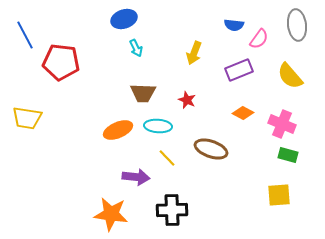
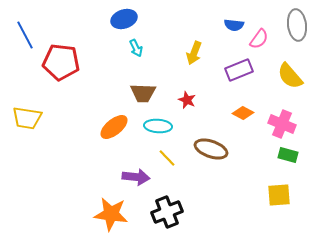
orange ellipse: moved 4 px left, 3 px up; rotated 16 degrees counterclockwise
black cross: moved 5 px left, 2 px down; rotated 20 degrees counterclockwise
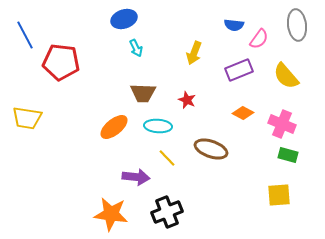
yellow semicircle: moved 4 px left
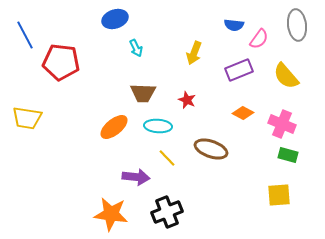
blue ellipse: moved 9 px left
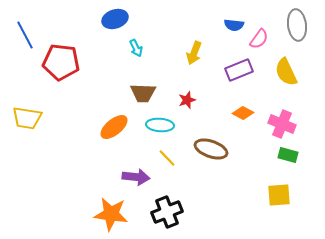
yellow semicircle: moved 4 px up; rotated 16 degrees clockwise
red star: rotated 30 degrees clockwise
cyan ellipse: moved 2 px right, 1 px up
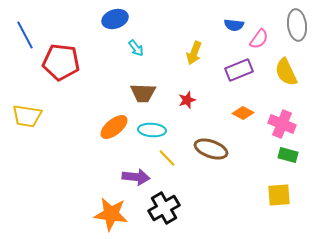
cyan arrow: rotated 12 degrees counterclockwise
yellow trapezoid: moved 2 px up
cyan ellipse: moved 8 px left, 5 px down
black cross: moved 3 px left, 4 px up; rotated 8 degrees counterclockwise
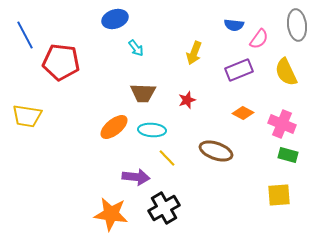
brown ellipse: moved 5 px right, 2 px down
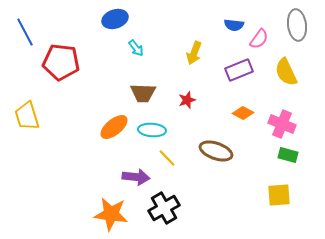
blue line: moved 3 px up
yellow trapezoid: rotated 64 degrees clockwise
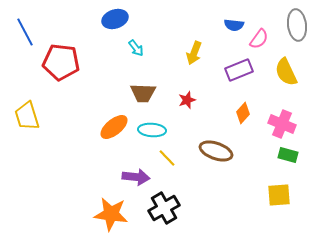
orange diamond: rotated 75 degrees counterclockwise
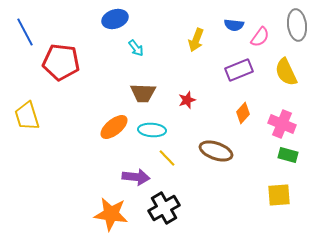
pink semicircle: moved 1 px right, 2 px up
yellow arrow: moved 2 px right, 13 px up
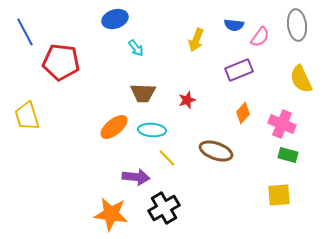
yellow semicircle: moved 15 px right, 7 px down
